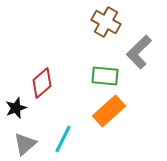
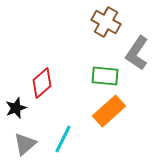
gray L-shape: moved 2 px left, 1 px down; rotated 12 degrees counterclockwise
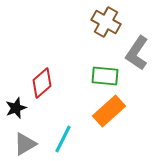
gray triangle: rotated 10 degrees clockwise
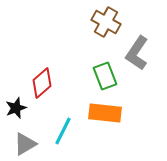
green rectangle: rotated 64 degrees clockwise
orange rectangle: moved 4 px left, 2 px down; rotated 48 degrees clockwise
cyan line: moved 8 px up
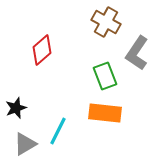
red diamond: moved 33 px up
cyan line: moved 5 px left
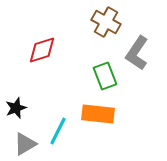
red diamond: rotated 24 degrees clockwise
orange rectangle: moved 7 px left, 1 px down
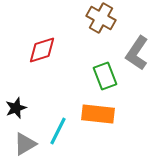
brown cross: moved 5 px left, 4 px up
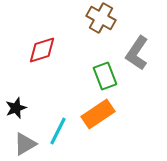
orange rectangle: rotated 40 degrees counterclockwise
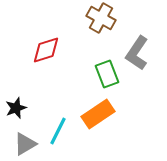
red diamond: moved 4 px right
green rectangle: moved 2 px right, 2 px up
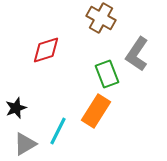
gray L-shape: moved 1 px down
orange rectangle: moved 2 px left, 3 px up; rotated 24 degrees counterclockwise
